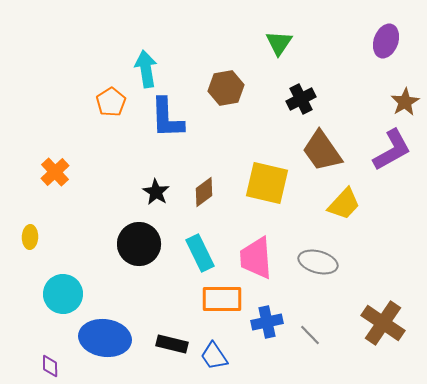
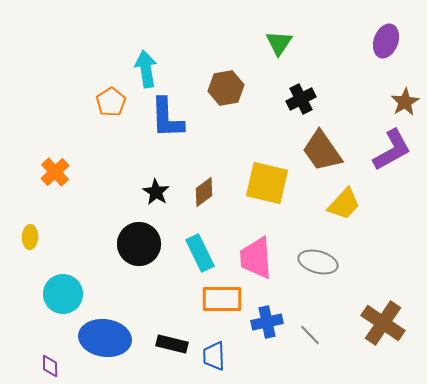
blue trapezoid: rotated 32 degrees clockwise
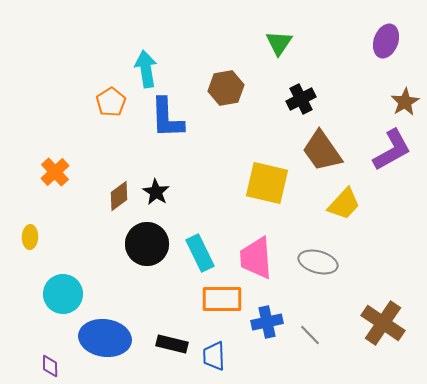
brown diamond: moved 85 px left, 4 px down
black circle: moved 8 px right
